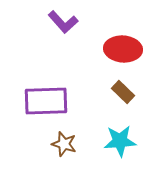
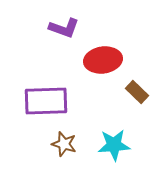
purple L-shape: moved 1 px right, 6 px down; rotated 28 degrees counterclockwise
red ellipse: moved 20 px left, 11 px down; rotated 12 degrees counterclockwise
brown rectangle: moved 14 px right
cyan star: moved 6 px left, 4 px down
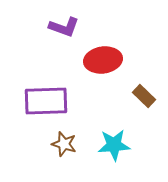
purple L-shape: moved 1 px up
brown rectangle: moved 7 px right, 4 px down
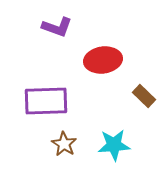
purple L-shape: moved 7 px left
brown star: rotated 15 degrees clockwise
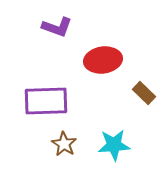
brown rectangle: moved 3 px up
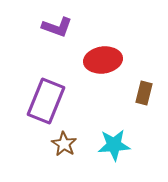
brown rectangle: rotated 60 degrees clockwise
purple rectangle: rotated 66 degrees counterclockwise
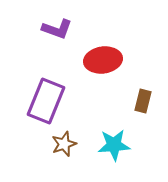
purple L-shape: moved 2 px down
brown rectangle: moved 1 px left, 8 px down
brown star: rotated 20 degrees clockwise
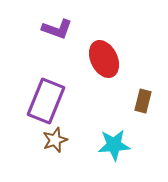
red ellipse: moved 1 px right, 1 px up; rotated 72 degrees clockwise
brown star: moved 9 px left, 4 px up
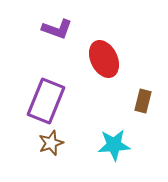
brown star: moved 4 px left, 3 px down
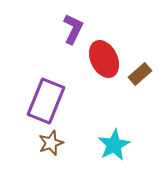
purple L-shape: moved 16 px right; rotated 84 degrees counterclockwise
brown rectangle: moved 3 px left, 27 px up; rotated 35 degrees clockwise
cyan star: rotated 24 degrees counterclockwise
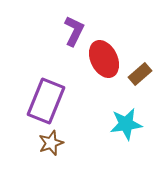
purple L-shape: moved 1 px right, 2 px down
cyan star: moved 12 px right, 21 px up; rotated 20 degrees clockwise
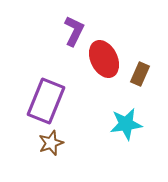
brown rectangle: rotated 25 degrees counterclockwise
